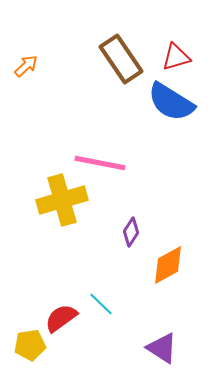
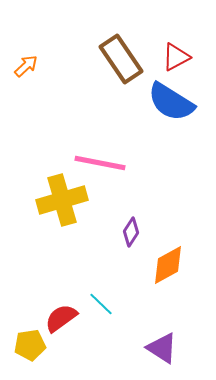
red triangle: rotated 12 degrees counterclockwise
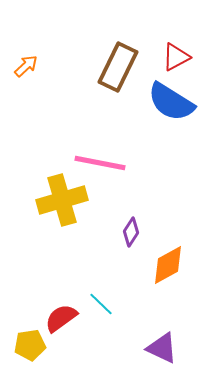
brown rectangle: moved 3 px left, 8 px down; rotated 60 degrees clockwise
purple triangle: rotated 8 degrees counterclockwise
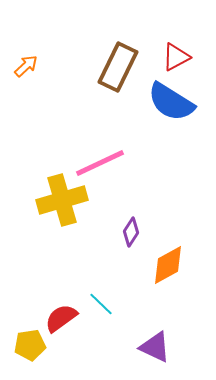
pink line: rotated 36 degrees counterclockwise
purple triangle: moved 7 px left, 1 px up
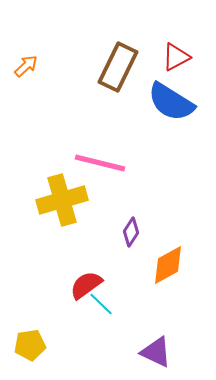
pink line: rotated 39 degrees clockwise
red semicircle: moved 25 px right, 33 px up
purple triangle: moved 1 px right, 5 px down
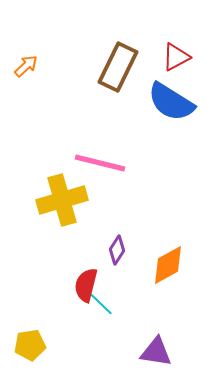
purple diamond: moved 14 px left, 18 px down
red semicircle: rotated 40 degrees counterclockwise
purple triangle: rotated 16 degrees counterclockwise
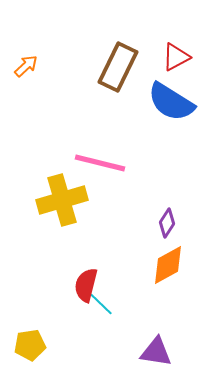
purple diamond: moved 50 px right, 27 px up
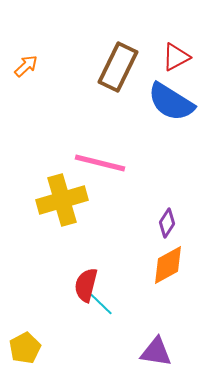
yellow pentagon: moved 5 px left, 3 px down; rotated 20 degrees counterclockwise
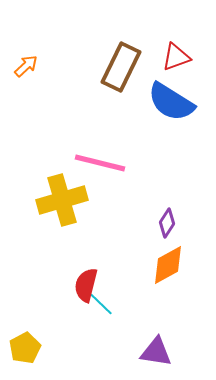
red triangle: rotated 8 degrees clockwise
brown rectangle: moved 3 px right
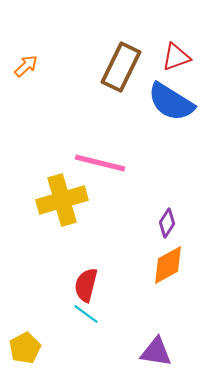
cyan line: moved 15 px left, 10 px down; rotated 8 degrees counterclockwise
